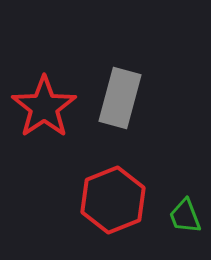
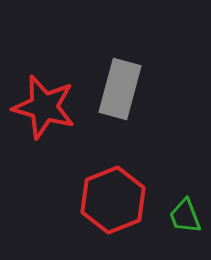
gray rectangle: moved 9 px up
red star: rotated 22 degrees counterclockwise
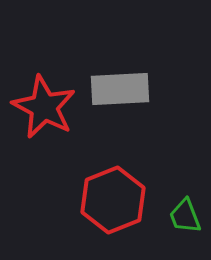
gray rectangle: rotated 72 degrees clockwise
red star: rotated 12 degrees clockwise
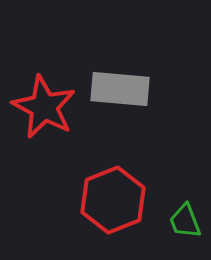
gray rectangle: rotated 8 degrees clockwise
green trapezoid: moved 5 px down
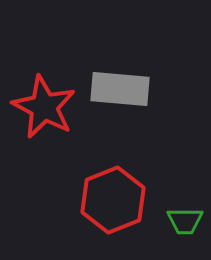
green trapezoid: rotated 69 degrees counterclockwise
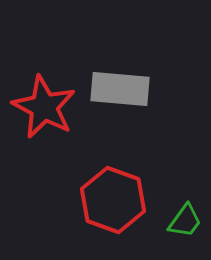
red hexagon: rotated 18 degrees counterclockwise
green trapezoid: rotated 54 degrees counterclockwise
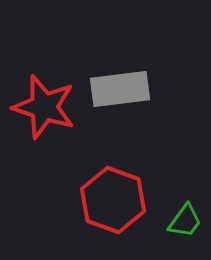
gray rectangle: rotated 12 degrees counterclockwise
red star: rotated 10 degrees counterclockwise
